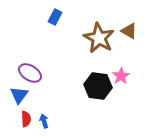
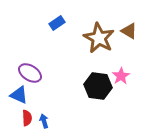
blue rectangle: moved 2 px right, 6 px down; rotated 28 degrees clockwise
blue triangle: rotated 42 degrees counterclockwise
red semicircle: moved 1 px right, 1 px up
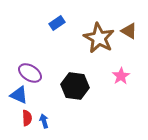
black hexagon: moved 23 px left
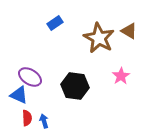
blue rectangle: moved 2 px left
purple ellipse: moved 4 px down
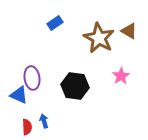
purple ellipse: moved 2 px right, 1 px down; rotated 50 degrees clockwise
red semicircle: moved 9 px down
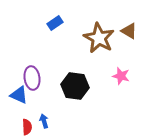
pink star: rotated 24 degrees counterclockwise
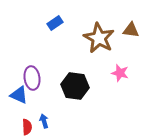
brown triangle: moved 2 px right, 1 px up; rotated 24 degrees counterclockwise
pink star: moved 1 px left, 3 px up
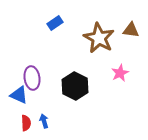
pink star: rotated 30 degrees clockwise
black hexagon: rotated 20 degrees clockwise
red semicircle: moved 1 px left, 4 px up
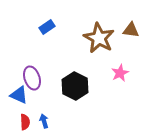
blue rectangle: moved 8 px left, 4 px down
purple ellipse: rotated 10 degrees counterclockwise
red semicircle: moved 1 px left, 1 px up
